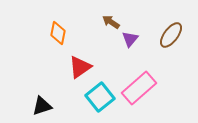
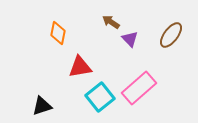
purple triangle: rotated 24 degrees counterclockwise
red triangle: rotated 25 degrees clockwise
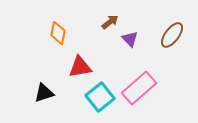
brown arrow: moved 1 px left; rotated 108 degrees clockwise
brown ellipse: moved 1 px right
black triangle: moved 2 px right, 13 px up
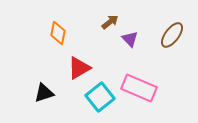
red triangle: moved 1 px left, 1 px down; rotated 20 degrees counterclockwise
pink rectangle: rotated 64 degrees clockwise
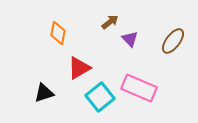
brown ellipse: moved 1 px right, 6 px down
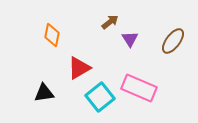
orange diamond: moved 6 px left, 2 px down
purple triangle: rotated 12 degrees clockwise
black triangle: rotated 10 degrees clockwise
